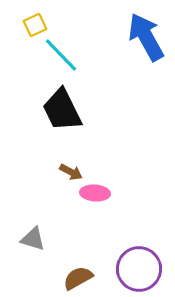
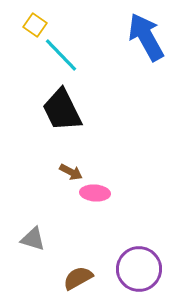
yellow square: rotated 30 degrees counterclockwise
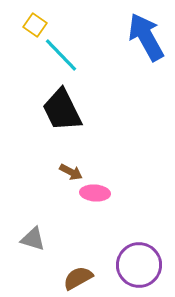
purple circle: moved 4 px up
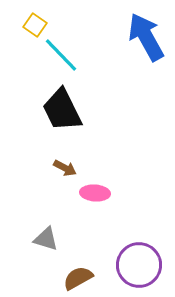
brown arrow: moved 6 px left, 4 px up
gray triangle: moved 13 px right
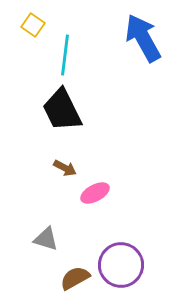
yellow square: moved 2 px left
blue arrow: moved 3 px left, 1 px down
cyan line: moved 4 px right; rotated 51 degrees clockwise
pink ellipse: rotated 32 degrees counterclockwise
purple circle: moved 18 px left
brown semicircle: moved 3 px left
